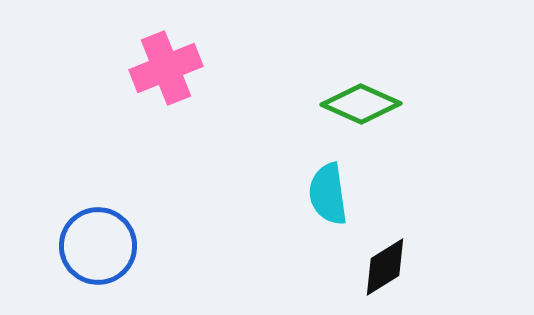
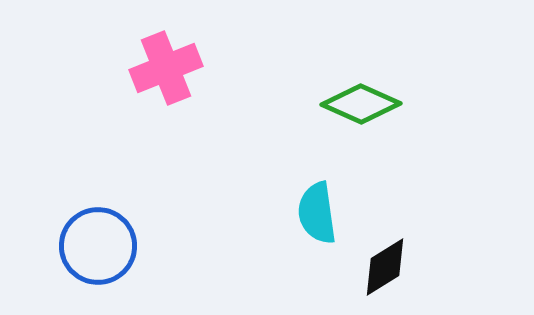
cyan semicircle: moved 11 px left, 19 px down
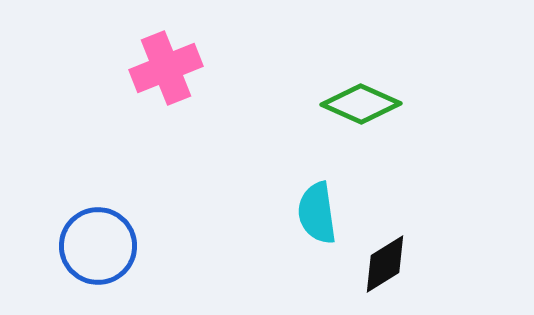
black diamond: moved 3 px up
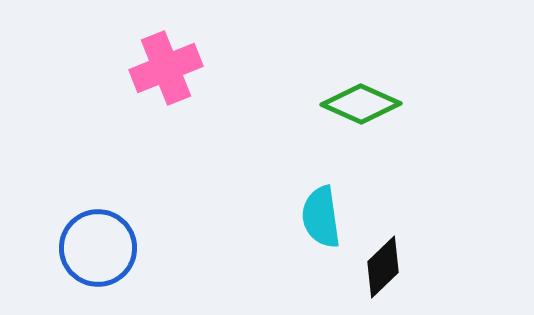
cyan semicircle: moved 4 px right, 4 px down
blue circle: moved 2 px down
black diamond: moved 2 px left, 3 px down; rotated 12 degrees counterclockwise
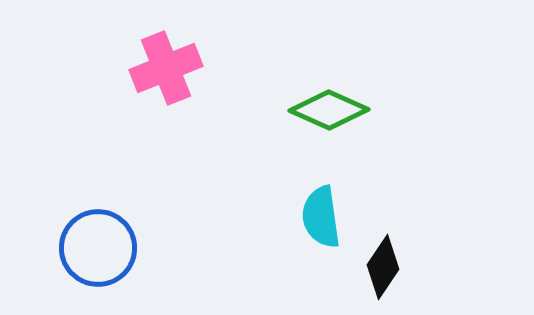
green diamond: moved 32 px left, 6 px down
black diamond: rotated 12 degrees counterclockwise
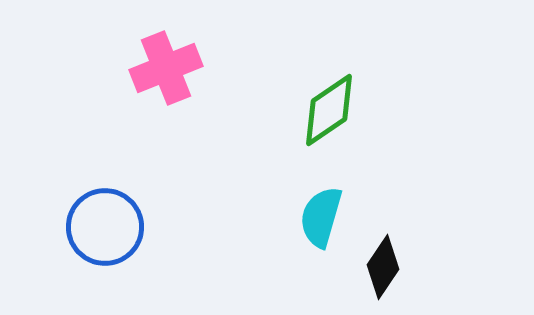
green diamond: rotated 58 degrees counterclockwise
cyan semicircle: rotated 24 degrees clockwise
blue circle: moved 7 px right, 21 px up
